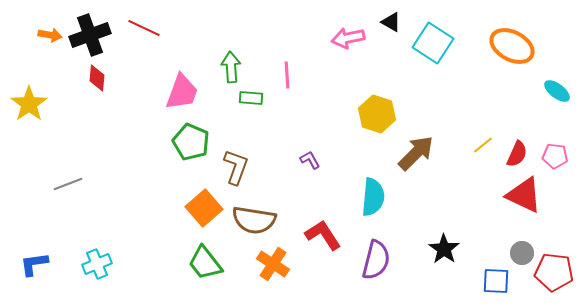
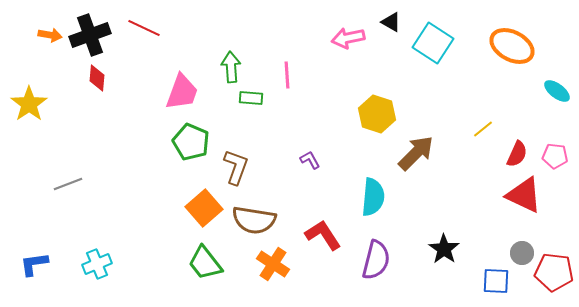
yellow line: moved 16 px up
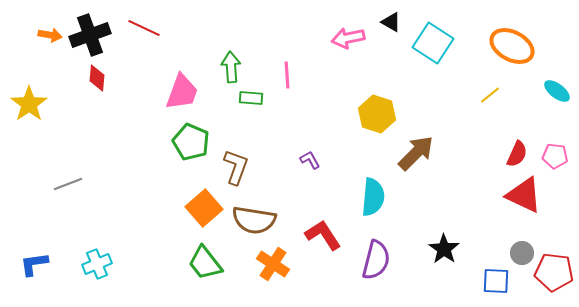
yellow line: moved 7 px right, 34 px up
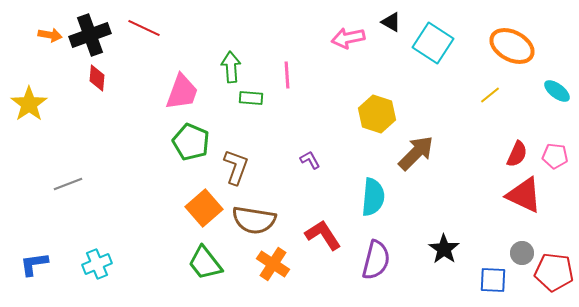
blue square: moved 3 px left, 1 px up
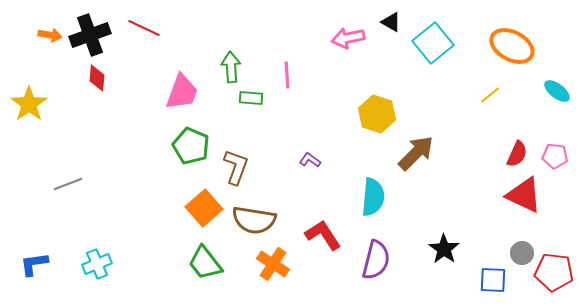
cyan square: rotated 18 degrees clockwise
green pentagon: moved 4 px down
purple L-shape: rotated 25 degrees counterclockwise
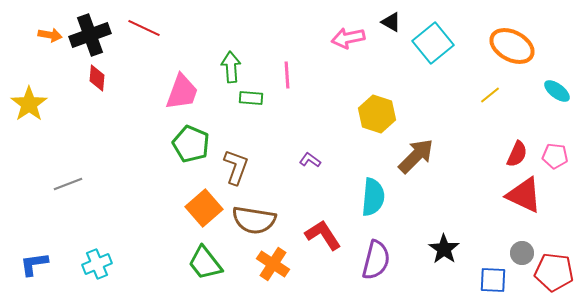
green pentagon: moved 2 px up
brown arrow: moved 3 px down
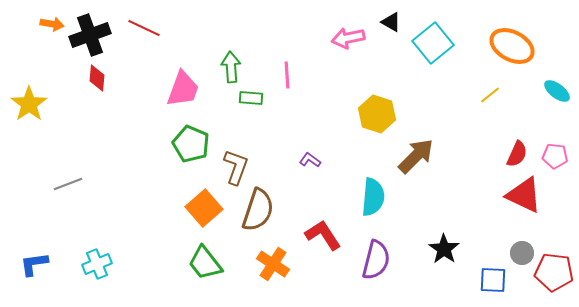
orange arrow: moved 2 px right, 11 px up
pink trapezoid: moved 1 px right, 3 px up
brown semicircle: moved 4 px right, 10 px up; rotated 81 degrees counterclockwise
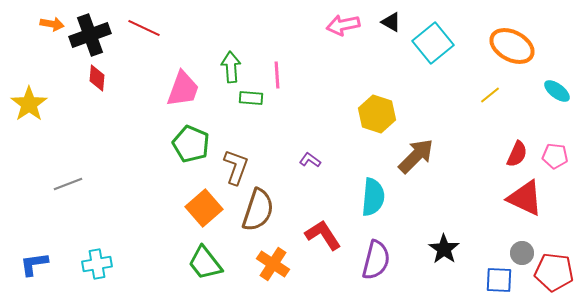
pink arrow: moved 5 px left, 13 px up
pink line: moved 10 px left
red triangle: moved 1 px right, 3 px down
cyan cross: rotated 12 degrees clockwise
blue square: moved 6 px right
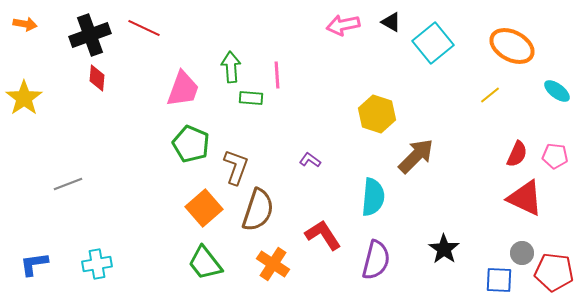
orange arrow: moved 27 px left
yellow star: moved 5 px left, 6 px up
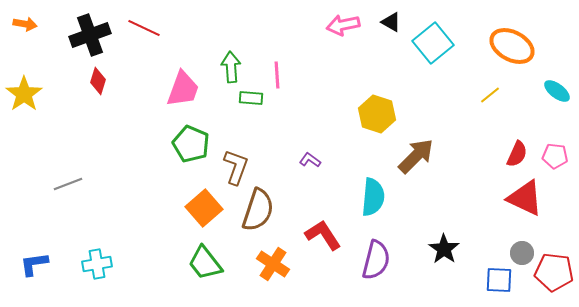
red diamond: moved 1 px right, 3 px down; rotated 12 degrees clockwise
yellow star: moved 4 px up
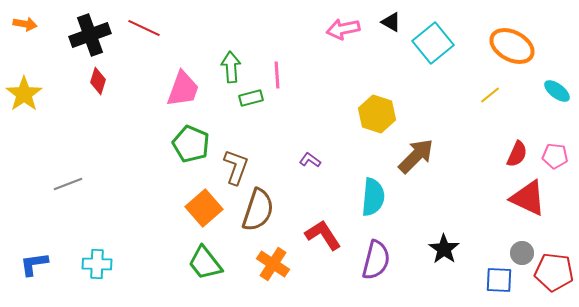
pink arrow: moved 4 px down
green rectangle: rotated 20 degrees counterclockwise
red triangle: moved 3 px right
cyan cross: rotated 12 degrees clockwise
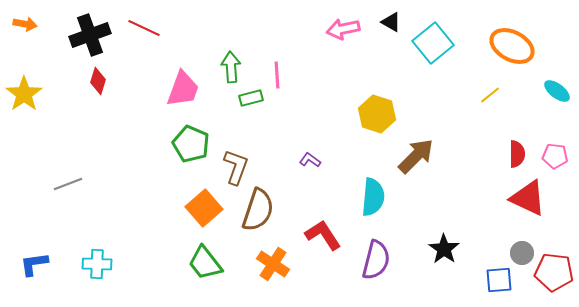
red semicircle: rotated 24 degrees counterclockwise
blue square: rotated 8 degrees counterclockwise
